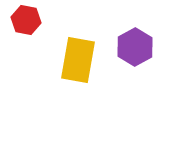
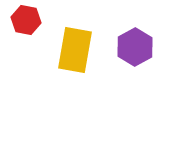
yellow rectangle: moved 3 px left, 10 px up
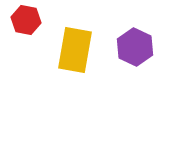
purple hexagon: rotated 6 degrees counterclockwise
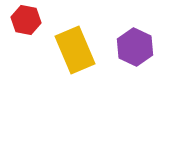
yellow rectangle: rotated 33 degrees counterclockwise
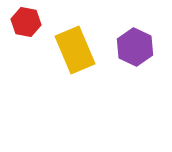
red hexagon: moved 2 px down
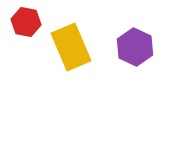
yellow rectangle: moved 4 px left, 3 px up
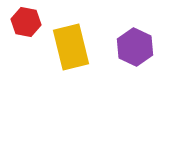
yellow rectangle: rotated 9 degrees clockwise
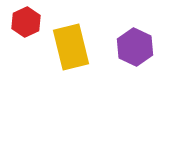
red hexagon: rotated 24 degrees clockwise
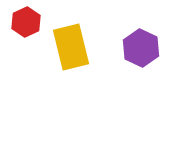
purple hexagon: moved 6 px right, 1 px down
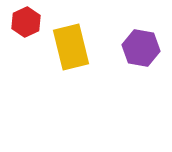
purple hexagon: rotated 15 degrees counterclockwise
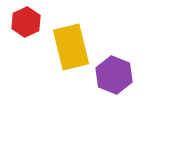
purple hexagon: moved 27 px left, 27 px down; rotated 12 degrees clockwise
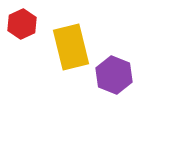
red hexagon: moved 4 px left, 2 px down
